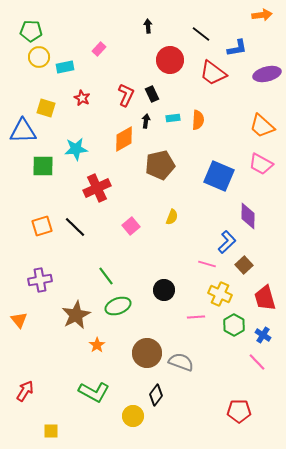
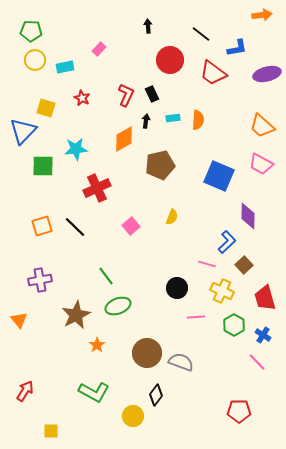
yellow circle at (39, 57): moved 4 px left, 3 px down
blue triangle at (23, 131): rotated 44 degrees counterclockwise
black circle at (164, 290): moved 13 px right, 2 px up
yellow cross at (220, 294): moved 2 px right, 3 px up
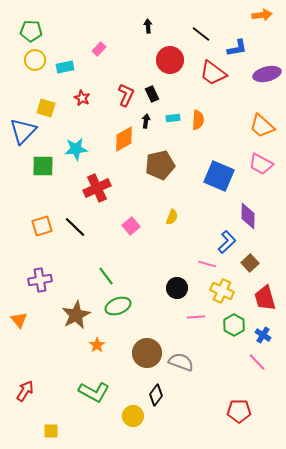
brown square at (244, 265): moved 6 px right, 2 px up
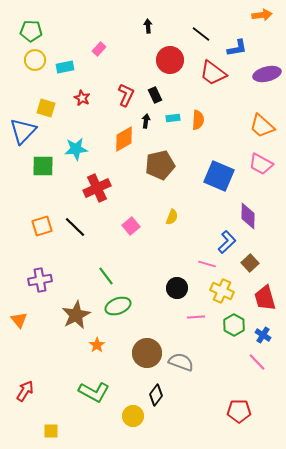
black rectangle at (152, 94): moved 3 px right, 1 px down
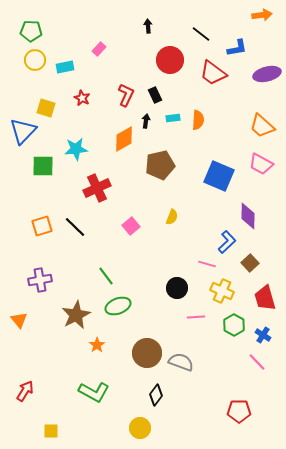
yellow circle at (133, 416): moved 7 px right, 12 px down
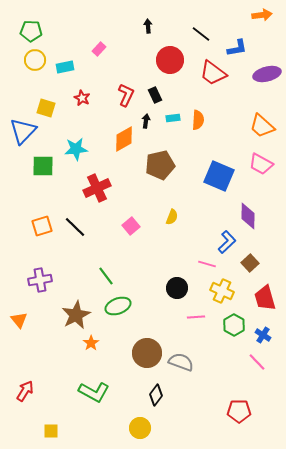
orange star at (97, 345): moved 6 px left, 2 px up
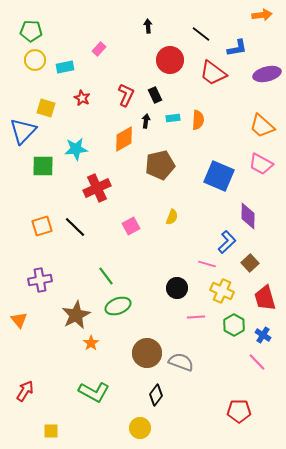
pink square at (131, 226): rotated 12 degrees clockwise
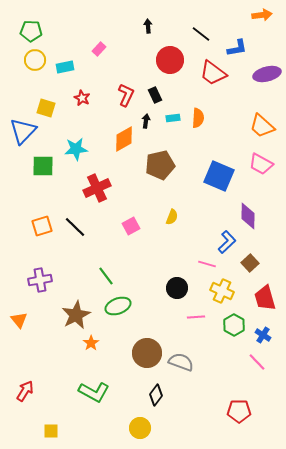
orange semicircle at (198, 120): moved 2 px up
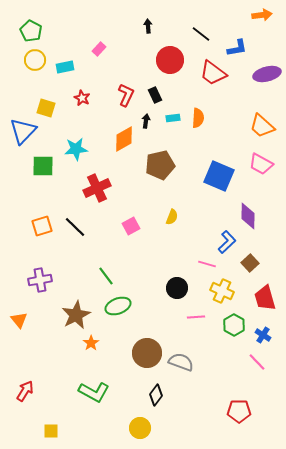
green pentagon at (31, 31): rotated 25 degrees clockwise
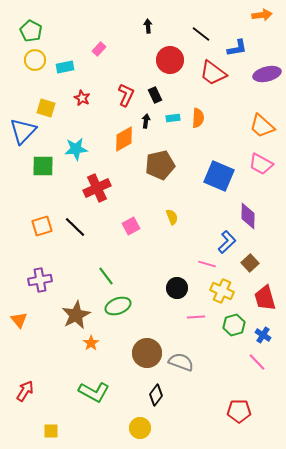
yellow semicircle at (172, 217): rotated 42 degrees counterclockwise
green hexagon at (234, 325): rotated 15 degrees clockwise
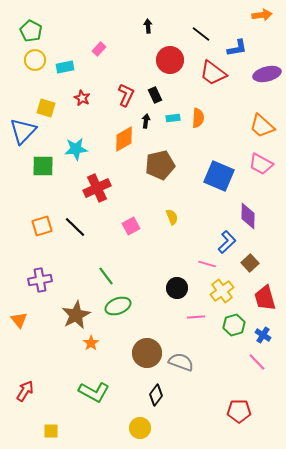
yellow cross at (222, 291): rotated 30 degrees clockwise
